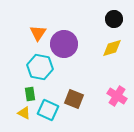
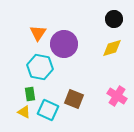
yellow triangle: moved 1 px up
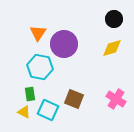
pink cross: moved 1 px left, 3 px down
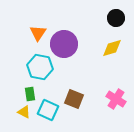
black circle: moved 2 px right, 1 px up
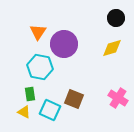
orange triangle: moved 1 px up
pink cross: moved 2 px right, 1 px up
cyan square: moved 2 px right
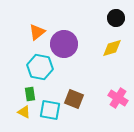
orange triangle: moved 1 px left; rotated 18 degrees clockwise
cyan square: rotated 15 degrees counterclockwise
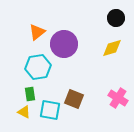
cyan hexagon: moved 2 px left; rotated 20 degrees counterclockwise
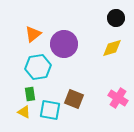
orange triangle: moved 4 px left, 2 px down
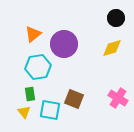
yellow triangle: rotated 24 degrees clockwise
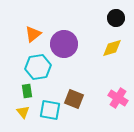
green rectangle: moved 3 px left, 3 px up
yellow triangle: moved 1 px left
